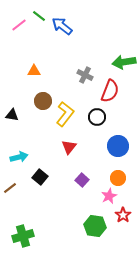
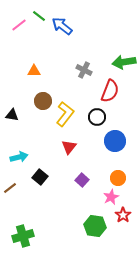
gray cross: moved 1 px left, 5 px up
blue circle: moved 3 px left, 5 px up
pink star: moved 2 px right, 1 px down
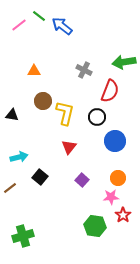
yellow L-shape: moved 1 px up; rotated 25 degrees counterclockwise
pink star: rotated 21 degrees clockwise
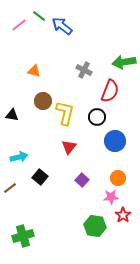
orange triangle: rotated 16 degrees clockwise
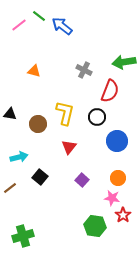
brown circle: moved 5 px left, 23 px down
black triangle: moved 2 px left, 1 px up
blue circle: moved 2 px right
pink star: moved 1 px right, 1 px down; rotated 14 degrees clockwise
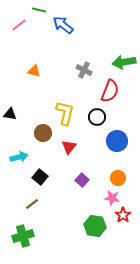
green line: moved 6 px up; rotated 24 degrees counterclockwise
blue arrow: moved 1 px right, 1 px up
brown circle: moved 5 px right, 9 px down
brown line: moved 22 px right, 16 px down
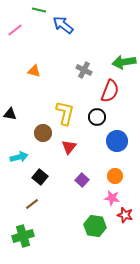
pink line: moved 4 px left, 5 px down
orange circle: moved 3 px left, 2 px up
red star: moved 2 px right; rotated 21 degrees counterclockwise
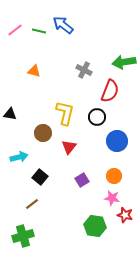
green line: moved 21 px down
orange circle: moved 1 px left
purple square: rotated 16 degrees clockwise
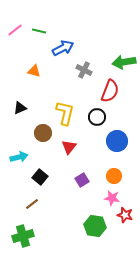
blue arrow: moved 23 px down; rotated 115 degrees clockwise
black triangle: moved 10 px right, 6 px up; rotated 32 degrees counterclockwise
